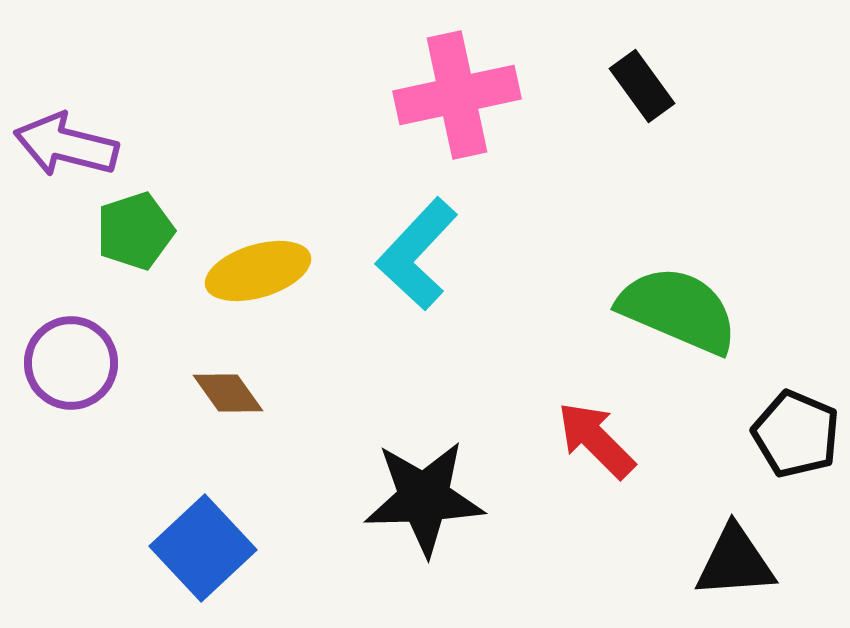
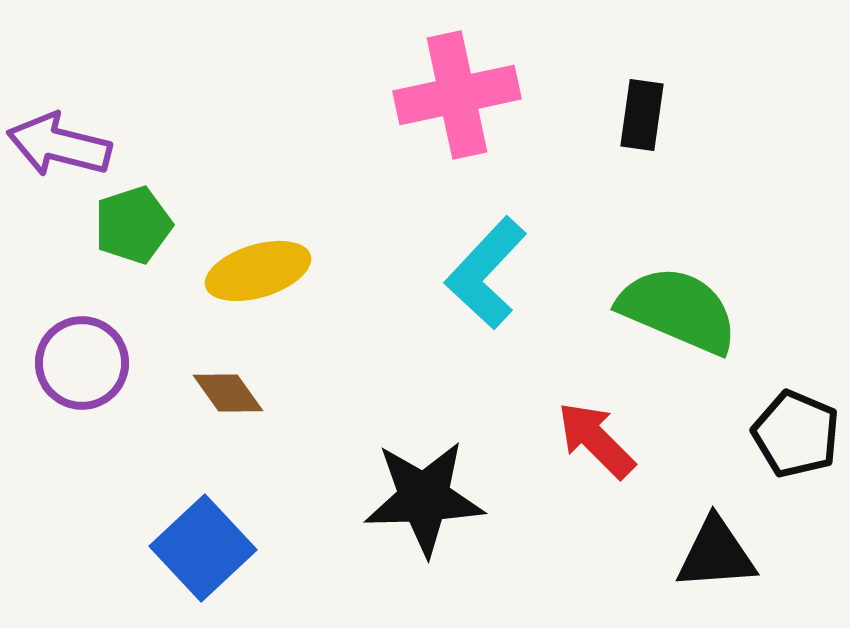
black rectangle: moved 29 px down; rotated 44 degrees clockwise
purple arrow: moved 7 px left
green pentagon: moved 2 px left, 6 px up
cyan L-shape: moved 69 px right, 19 px down
purple circle: moved 11 px right
black triangle: moved 19 px left, 8 px up
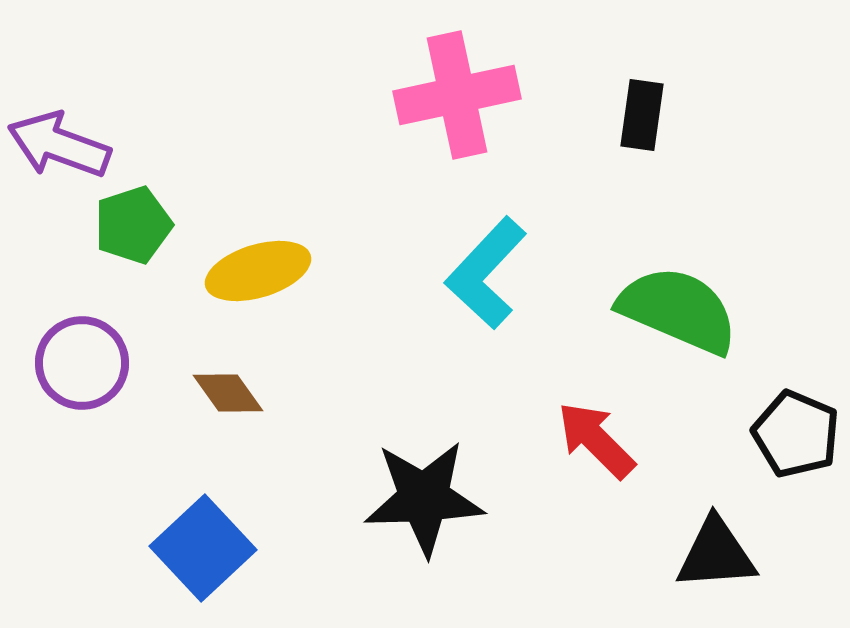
purple arrow: rotated 6 degrees clockwise
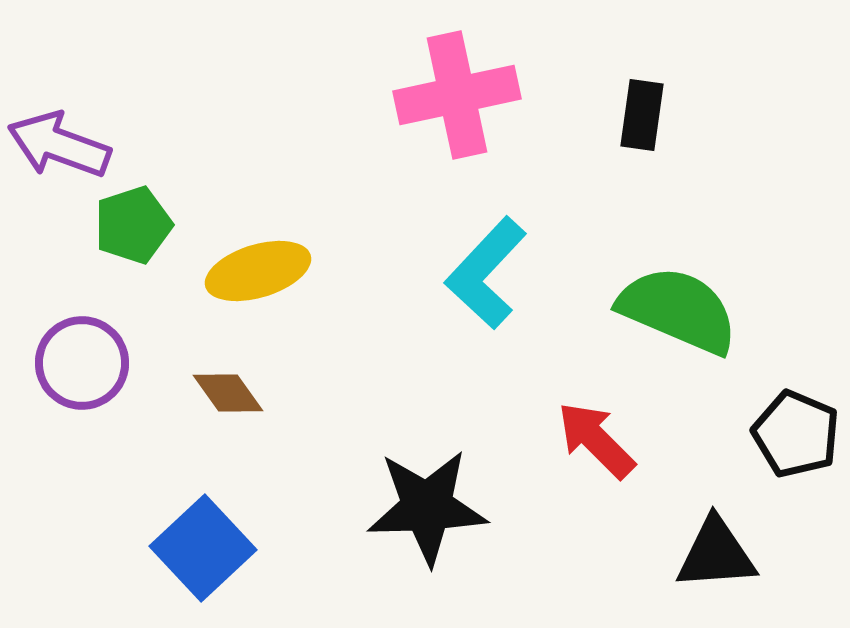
black star: moved 3 px right, 9 px down
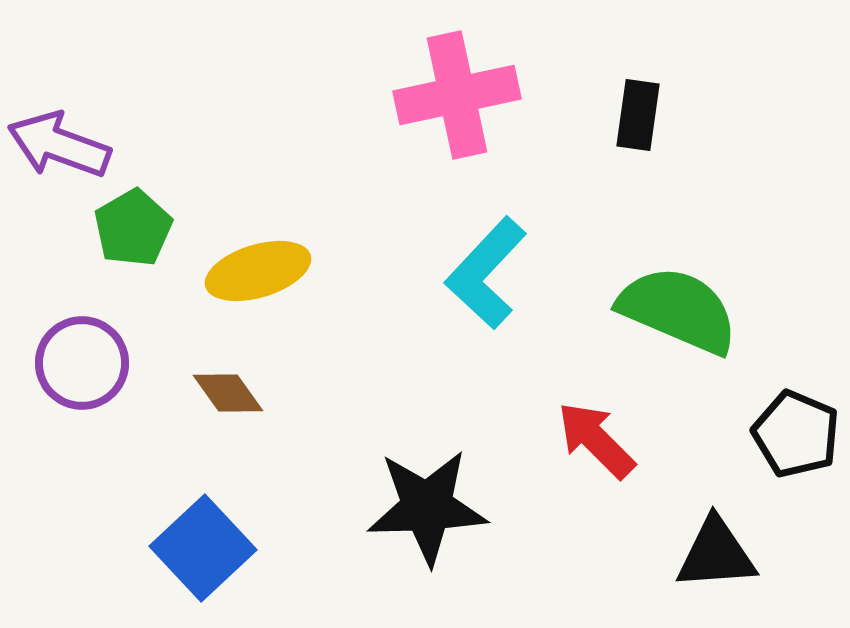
black rectangle: moved 4 px left
green pentagon: moved 3 px down; rotated 12 degrees counterclockwise
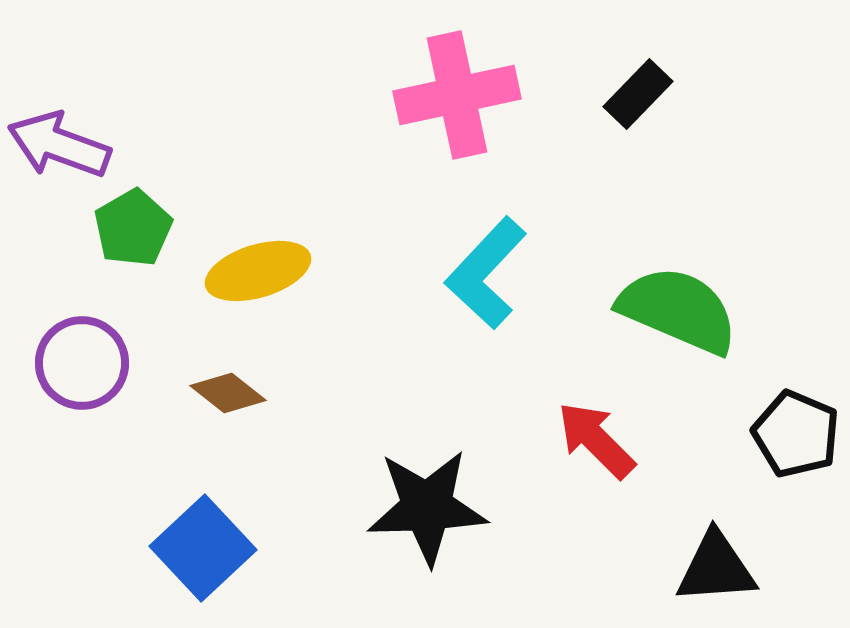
black rectangle: moved 21 px up; rotated 36 degrees clockwise
brown diamond: rotated 16 degrees counterclockwise
black triangle: moved 14 px down
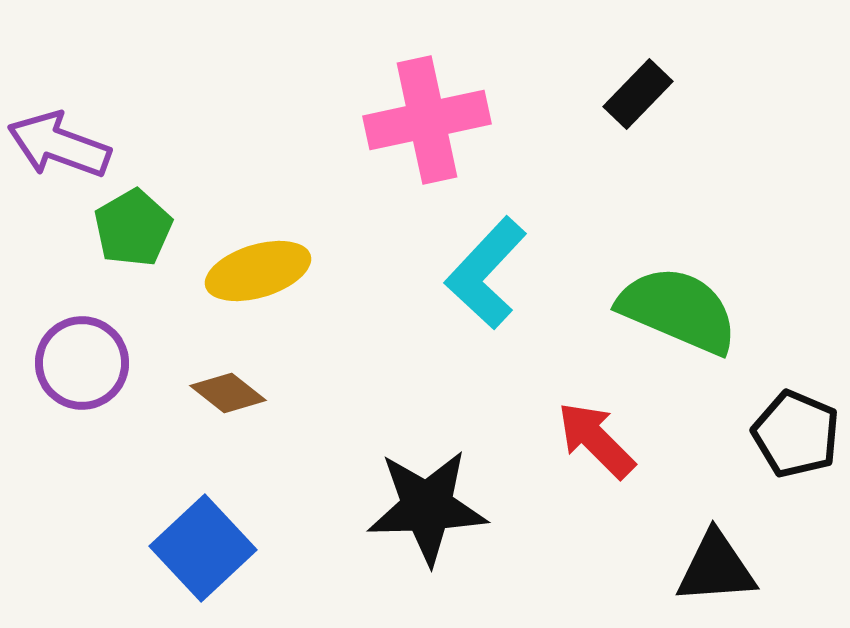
pink cross: moved 30 px left, 25 px down
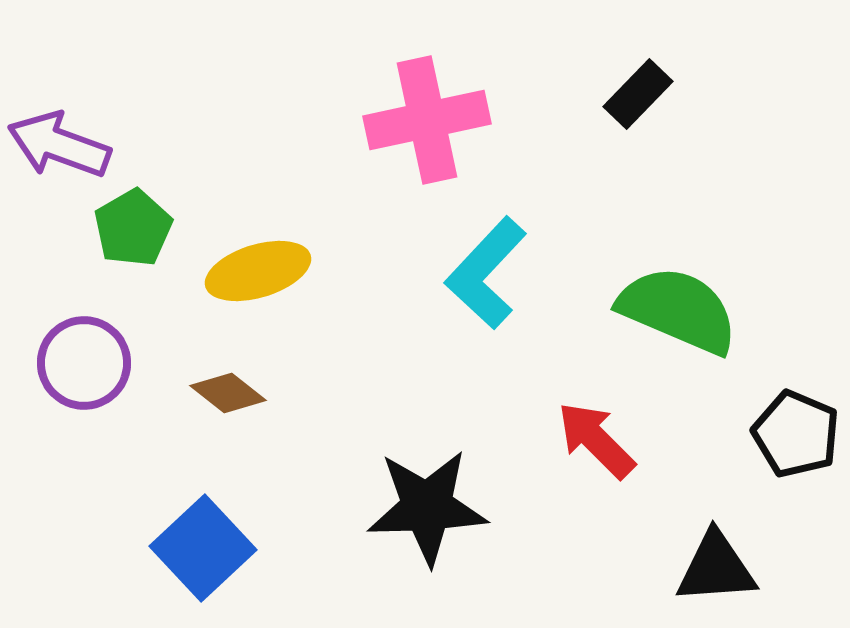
purple circle: moved 2 px right
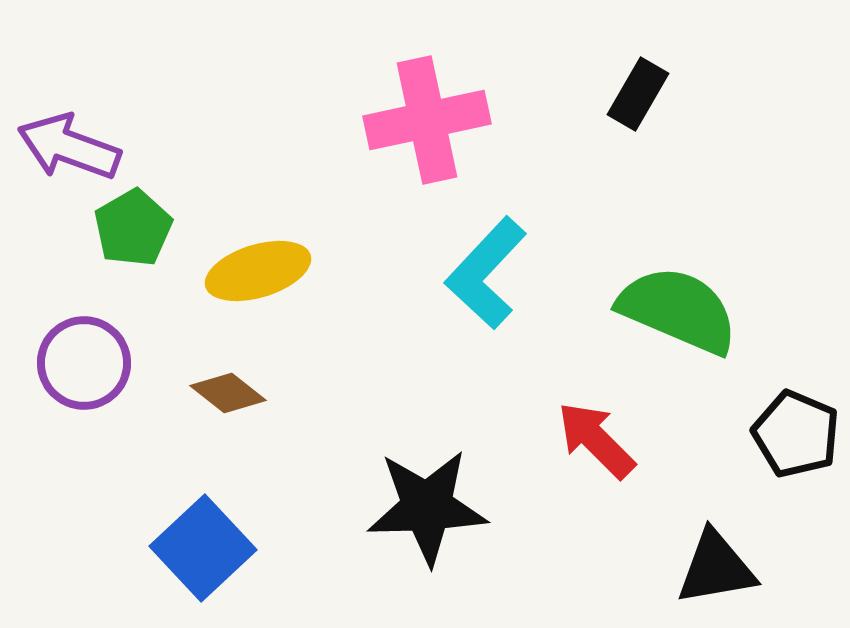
black rectangle: rotated 14 degrees counterclockwise
purple arrow: moved 10 px right, 2 px down
black triangle: rotated 6 degrees counterclockwise
